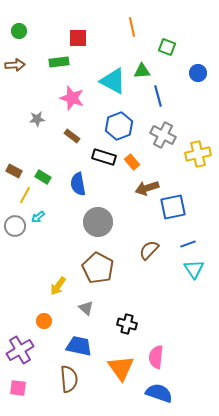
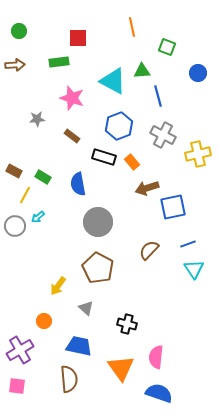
pink square at (18, 388): moved 1 px left, 2 px up
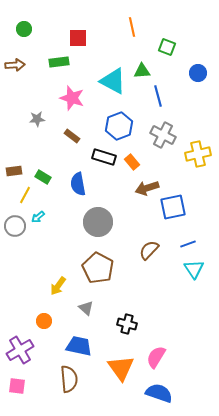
green circle at (19, 31): moved 5 px right, 2 px up
brown rectangle at (14, 171): rotated 35 degrees counterclockwise
pink semicircle at (156, 357): rotated 25 degrees clockwise
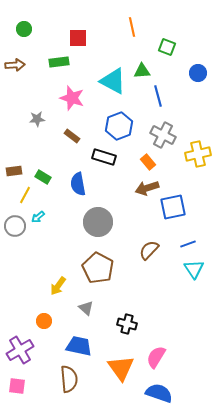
orange rectangle at (132, 162): moved 16 px right
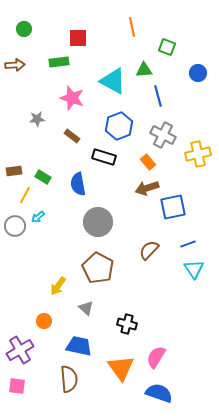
green triangle at (142, 71): moved 2 px right, 1 px up
